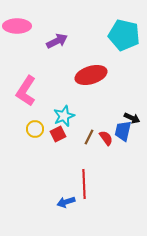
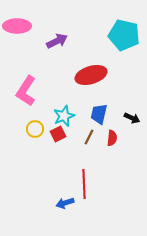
blue trapezoid: moved 24 px left, 17 px up
red semicircle: moved 6 px right; rotated 42 degrees clockwise
blue arrow: moved 1 px left, 1 px down
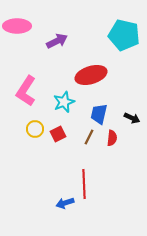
cyan star: moved 14 px up
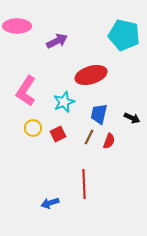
yellow circle: moved 2 px left, 1 px up
red semicircle: moved 3 px left, 3 px down; rotated 14 degrees clockwise
blue arrow: moved 15 px left
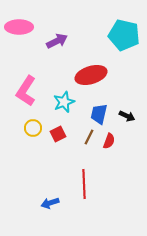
pink ellipse: moved 2 px right, 1 px down
black arrow: moved 5 px left, 2 px up
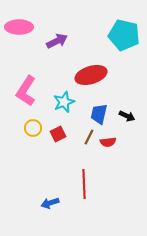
red semicircle: moved 1 px left, 1 px down; rotated 63 degrees clockwise
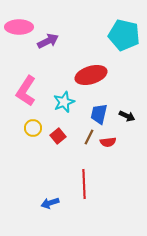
purple arrow: moved 9 px left
red square: moved 2 px down; rotated 14 degrees counterclockwise
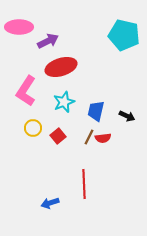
red ellipse: moved 30 px left, 8 px up
blue trapezoid: moved 3 px left, 3 px up
red semicircle: moved 5 px left, 4 px up
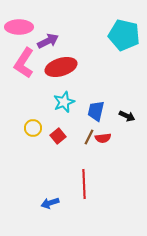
pink L-shape: moved 2 px left, 28 px up
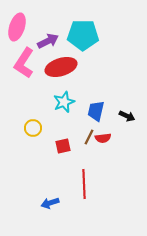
pink ellipse: moved 2 px left; rotated 72 degrees counterclockwise
cyan pentagon: moved 41 px left; rotated 12 degrees counterclockwise
red square: moved 5 px right, 10 px down; rotated 28 degrees clockwise
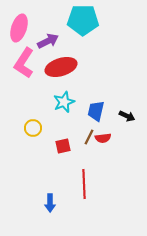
pink ellipse: moved 2 px right, 1 px down
cyan pentagon: moved 15 px up
blue arrow: rotated 72 degrees counterclockwise
